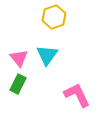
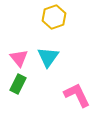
cyan triangle: moved 1 px right, 2 px down
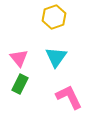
cyan triangle: moved 8 px right
green rectangle: moved 2 px right
pink L-shape: moved 8 px left, 2 px down
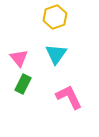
yellow hexagon: moved 1 px right
cyan triangle: moved 3 px up
green rectangle: moved 3 px right
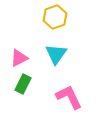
pink triangle: rotated 42 degrees clockwise
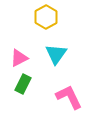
yellow hexagon: moved 9 px left; rotated 10 degrees counterclockwise
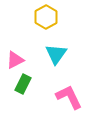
pink triangle: moved 4 px left, 2 px down
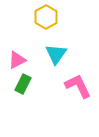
pink triangle: moved 2 px right
pink L-shape: moved 9 px right, 11 px up
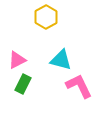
cyan triangle: moved 5 px right, 6 px down; rotated 50 degrees counterclockwise
pink L-shape: moved 1 px right
